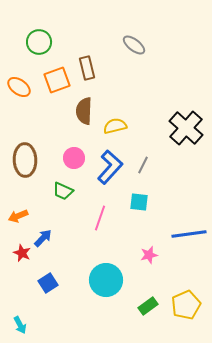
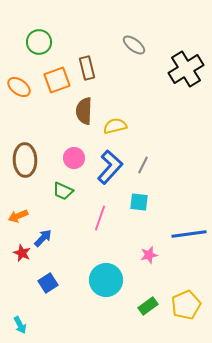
black cross: moved 59 px up; rotated 16 degrees clockwise
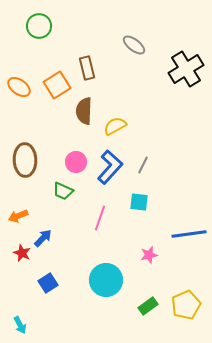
green circle: moved 16 px up
orange square: moved 5 px down; rotated 12 degrees counterclockwise
yellow semicircle: rotated 15 degrees counterclockwise
pink circle: moved 2 px right, 4 px down
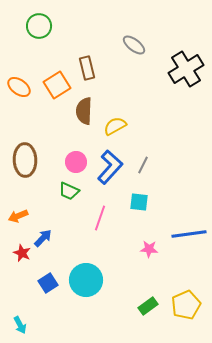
green trapezoid: moved 6 px right
pink star: moved 6 px up; rotated 18 degrees clockwise
cyan circle: moved 20 px left
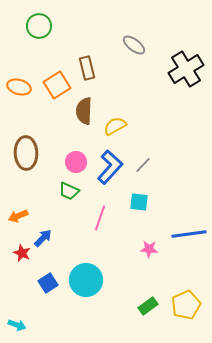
orange ellipse: rotated 20 degrees counterclockwise
brown ellipse: moved 1 px right, 7 px up
gray line: rotated 18 degrees clockwise
cyan arrow: moved 3 px left; rotated 42 degrees counterclockwise
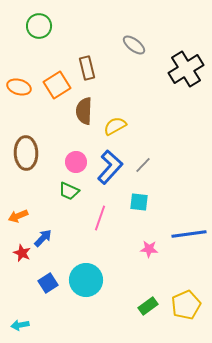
cyan arrow: moved 3 px right; rotated 150 degrees clockwise
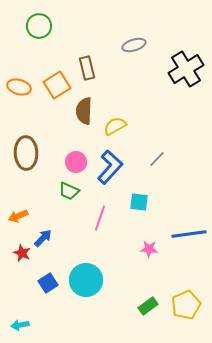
gray ellipse: rotated 55 degrees counterclockwise
gray line: moved 14 px right, 6 px up
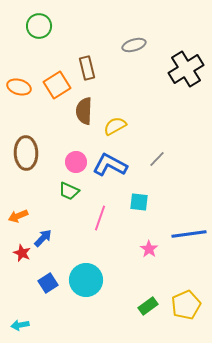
blue L-shape: moved 2 px up; rotated 104 degrees counterclockwise
pink star: rotated 30 degrees clockwise
